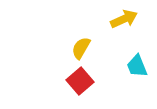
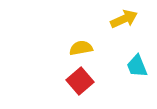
yellow semicircle: rotated 50 degrees clockwise
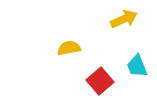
yellow semicircle: moved 12 px left
red square: moved 20 px right
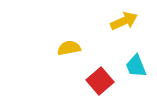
yellow arrow: moved 2 px down
cyan trapezoid: moved 1 px left
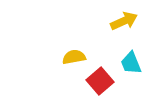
yellow semicircle: moved 5 px right, 9 px down
cyan trapezoid: moved 5 px left, 3 px up
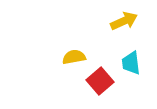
cyan trapezoid: rotated 15 degrees clockwise
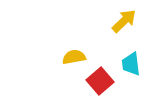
yellow arrow: rotated 20 degrees counterclockwise
cyan trapezoid: moved 1 px down
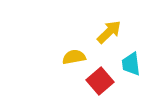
yellow arrow: moved 15 px left, 11 px down
